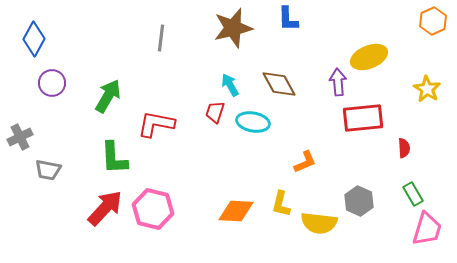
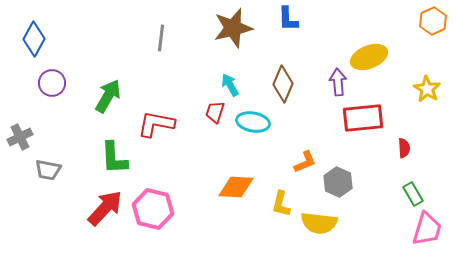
brown diamond: moved 4 px right; rotated 51 degrees clockwise
gray hexagon: moved 21 px left, 19 px up
orange diamond: moved 24 px up
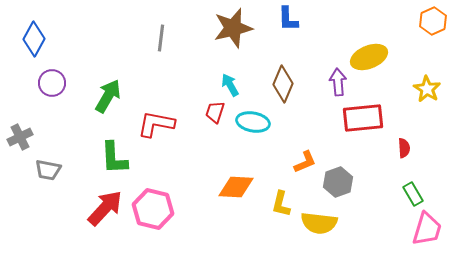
gray hexagon: rotated 16 degrees clockwise
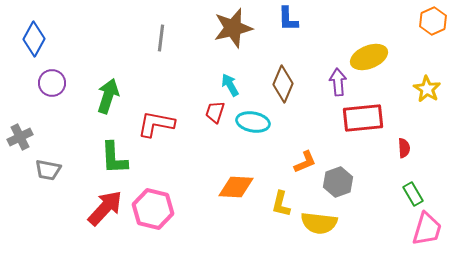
green arrow: rotated 12 degrees counterclockwise
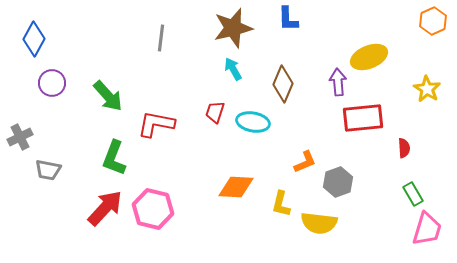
cyan arrow: moved 3 px right, 16 px up
green arrow: rotated 120 degrees clockwise
green L-shape: rotated 24 degrees clockwise
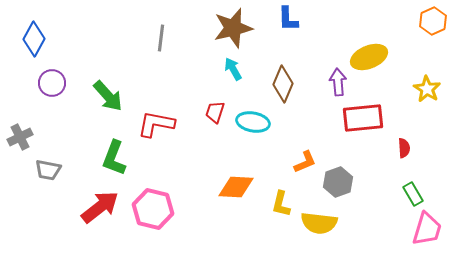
red arrow: moved 5 px left, 1 px up; rotated 9 degrees clockwise
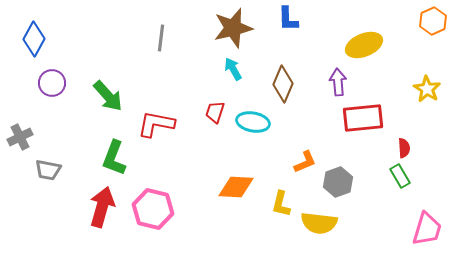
yellow ellipse: moved 5 px left, 12 px up
green rectangle: moved 13 px left, 18 px up
red arrow: moved 2 px right; rotated 36 degrees counterclockwise
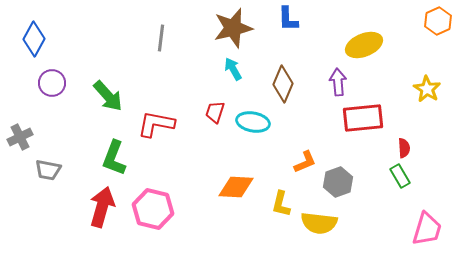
orange hexagon: moved 5 px right
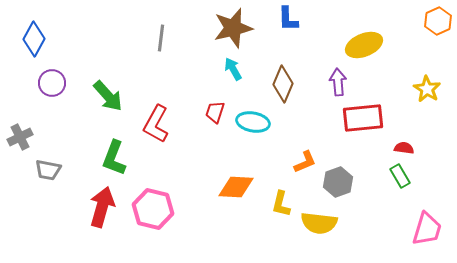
red L-shape: rotated 72 degrees counterclockwise
red semicircle: rotated 78 degrees counterclockwise
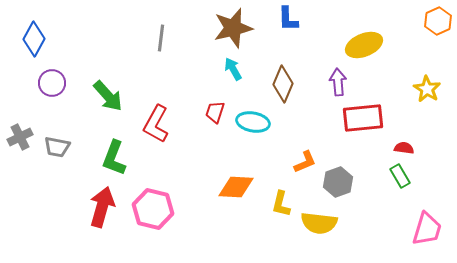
gray trapezoid: moved 9 px right, 23 px up
